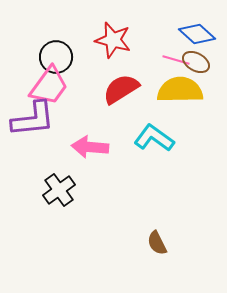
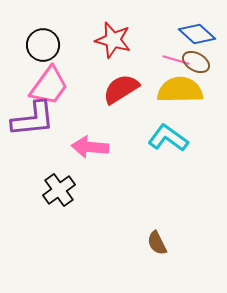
black circle: moved 13 px left, 12 px up
cyan L-shape: moved 14 px right
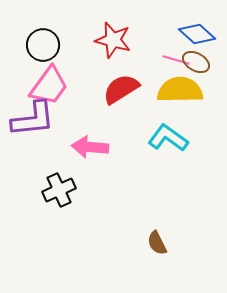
black cross: rotated 12 degrees clockwise
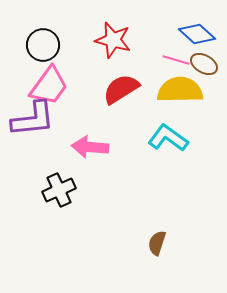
brown ellipse: moved 8 px right, 2 px down
brown semicircle: rotated 45 degrees clockwise
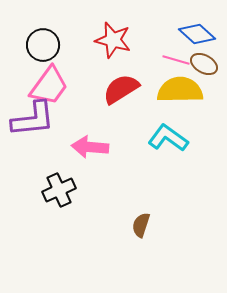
brown semicircle: moved 16 px left, 18 px up
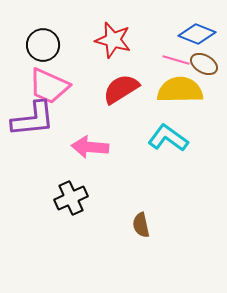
blue diamond: rotated 21 degrees counterclockwise
pink trapezoid: rotated 78 degrees clockwise
black cross: moved 12 px right, 8 px down
brown semicircle: rotated 30 degrees counterclockwise
